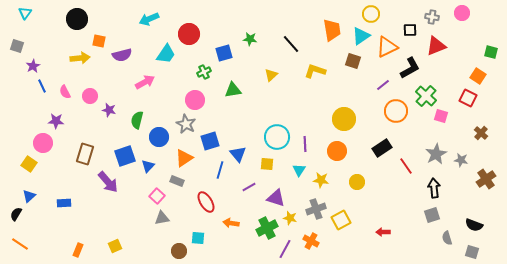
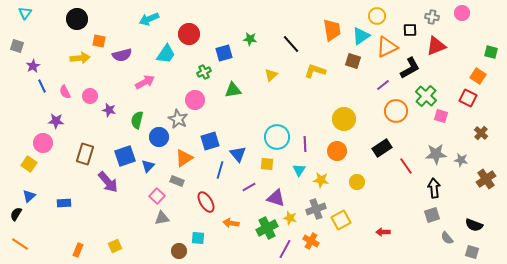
yellow circle at (371, 14): moved 6 px right, 2 px down
gray star at (186, 124): moved 8 px left, 5 px up
gray star at (436, 154): rotated 25 degrees clockwise
gray semicircle at (447, 238): rotated 24 degrees counterclockwise
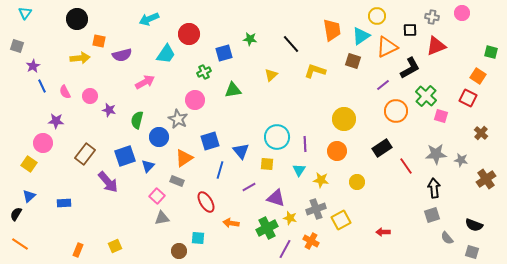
brown rectangle at (85, 154): rotated 20 degrees clockwise
blue triangle at (238, 154): moved 3 px right, 3 px up
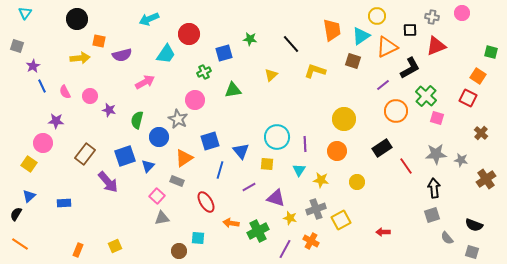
pink square at (441, 116): moved 4 px left, 2 px down
green cross at (267, 228): moved 9 px left, 3 px down
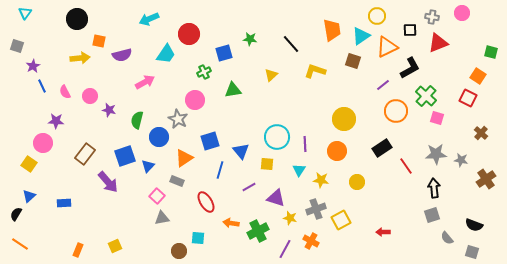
red triangle at (436, 46): moved 2 px right, 3 px up
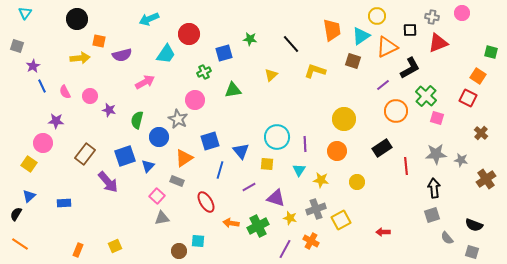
red line at (406, 166): rotated 30 degrees clockwise
green cross at (258, 231): moved 5 px up
cyan square at (198, 238): moved 3 px down
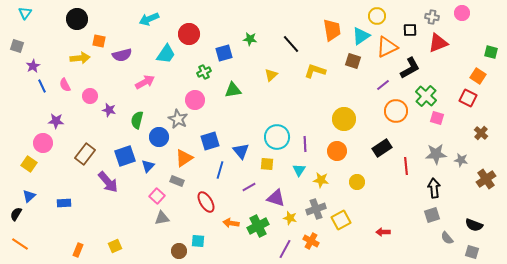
pink semicircle at (65, 92): moved 7 px up
